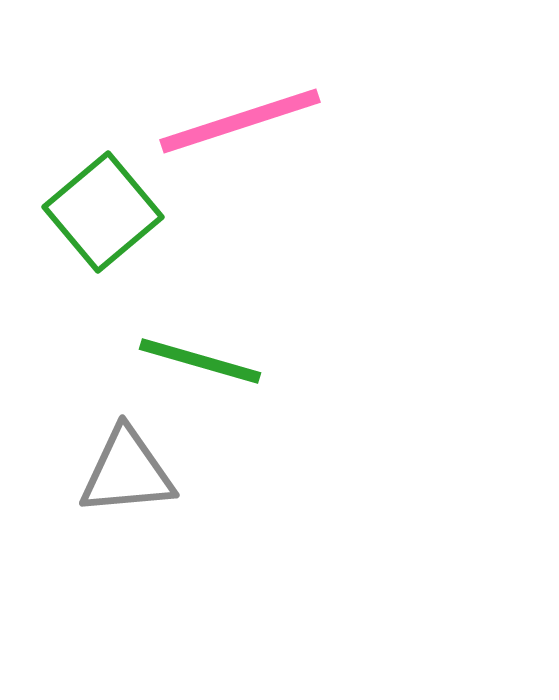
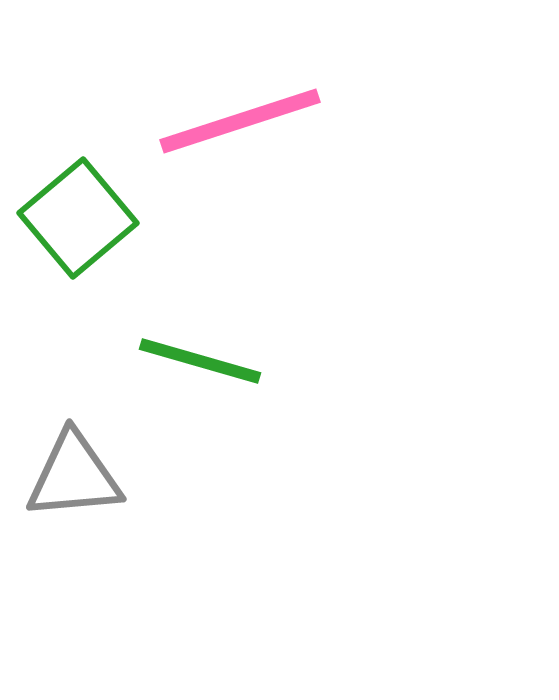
green square: moved 25 px left, 6 px down
gray triangle: moved 53 px left, 4 px down
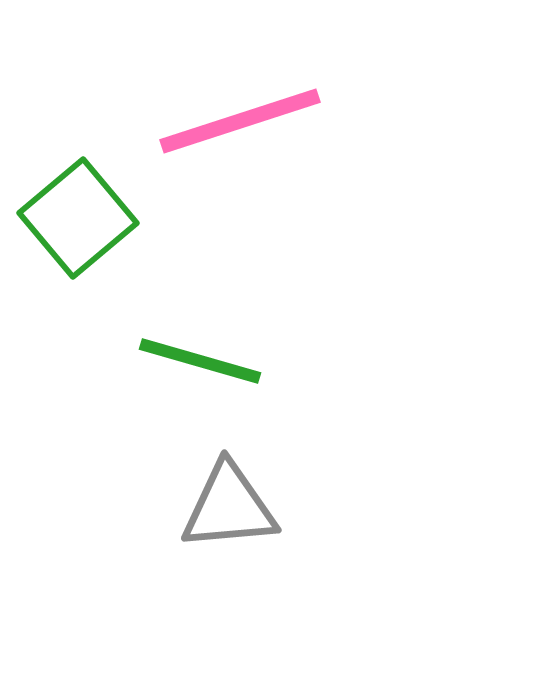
gray triangle: moved 155 px right, 31 px down
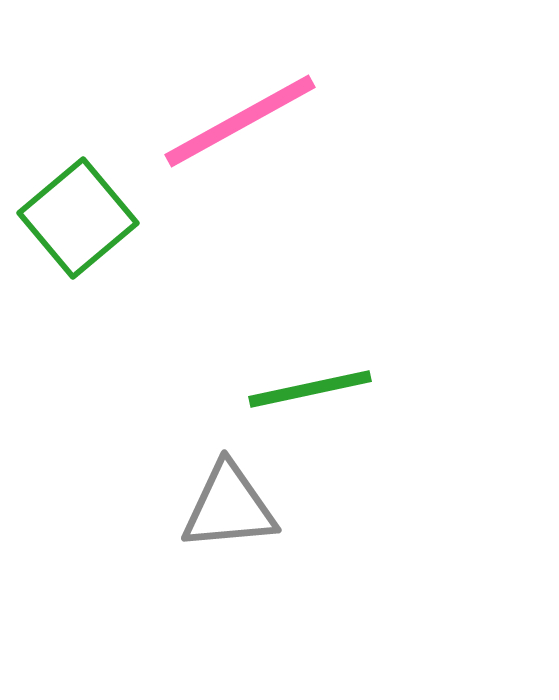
pink line: rotated 11 degrees counterclockwise
green line: moved 110 px right, 28 px down; rotated 28 degrees counterclockwise
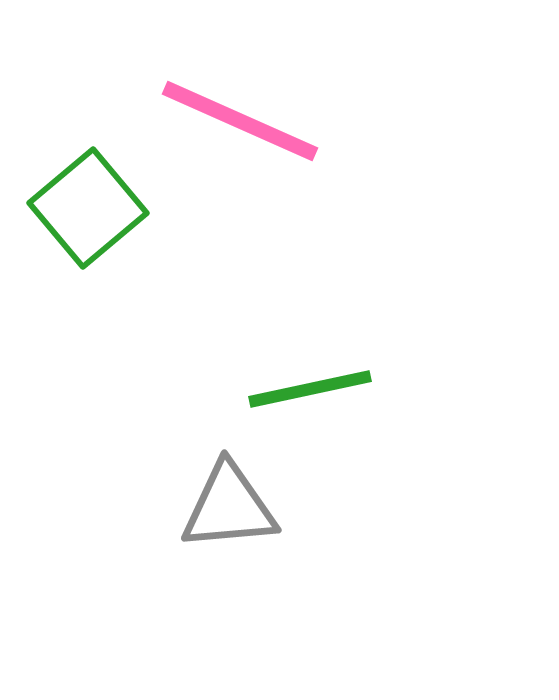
pink line: rotated 53 degrees clockwise
green square: moved 10 px right, 10 px up
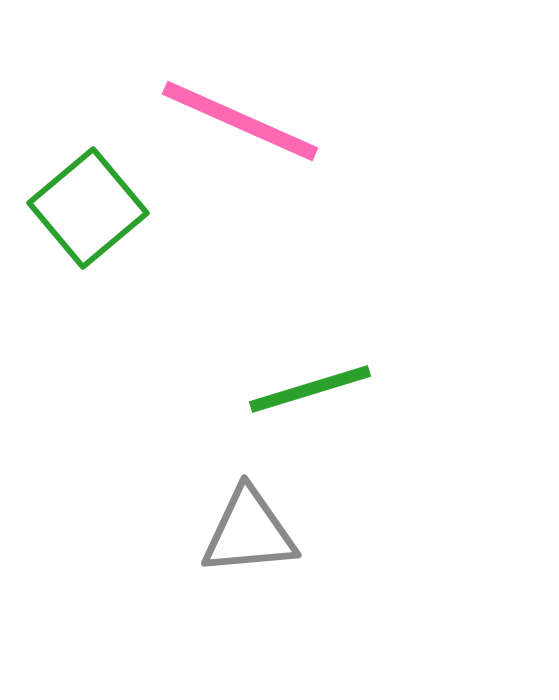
green line: rotated 5 degrees counterclockwise
gray triangle: moved 20 px right, 25 px down
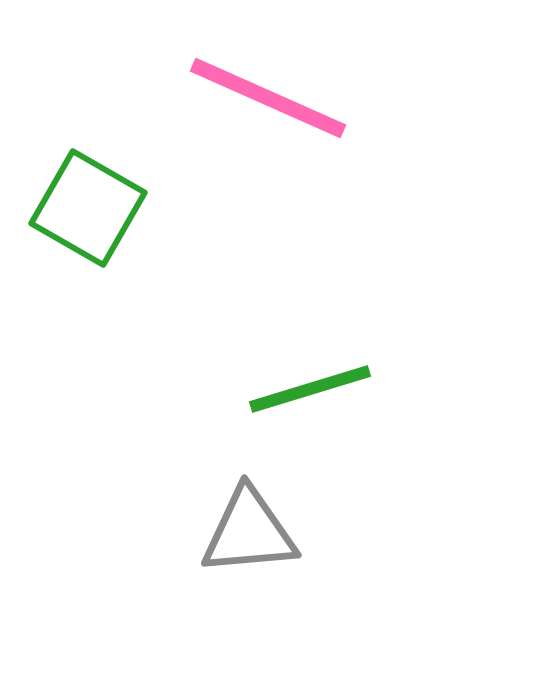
pink line: moved 28 px right, 23 px up
green square: rotated 20 degrees counterclockwise
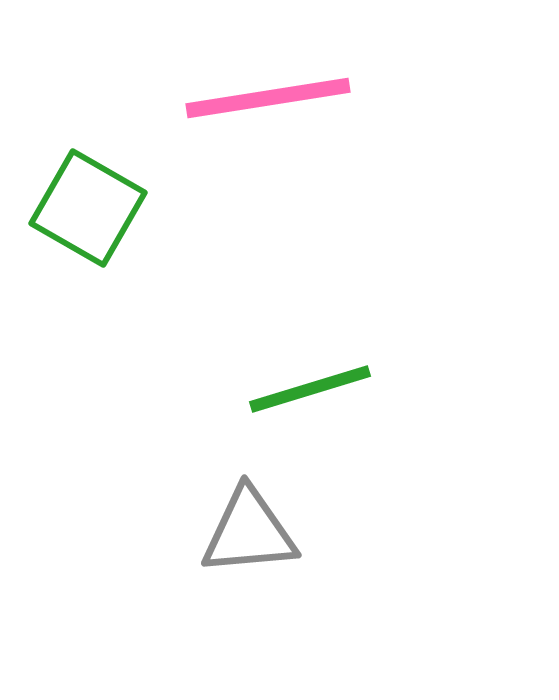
pink line: rotated 33 degrees counterclockwise
